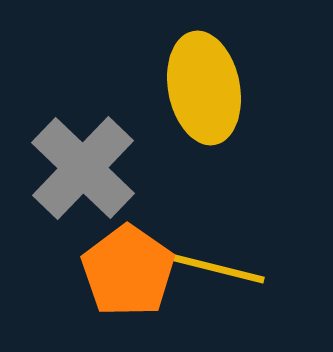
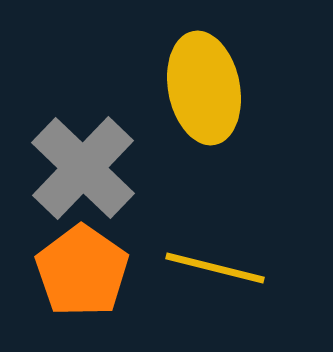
orange pentagon: moved 46 px left
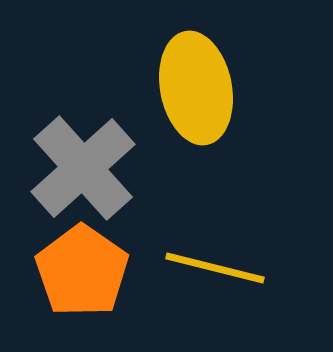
yellow ellipse: moved 8 px left
gray cross: rotated 4 degrees clockwise
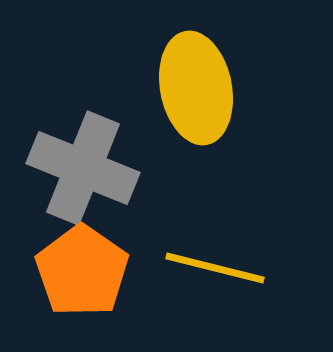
gray cross: rotated 26 degrees counterclockwise
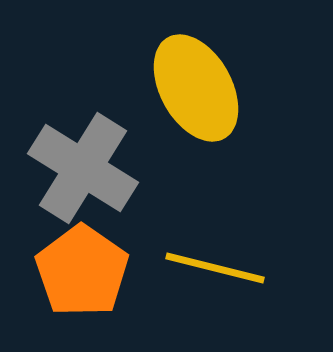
yellow ellipse: rotated 18 degrees counterclockwise
gray cross: rotated 10 degrees clockwise
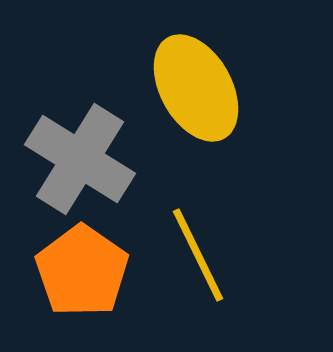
gray cross: moved 3 px left, 9 px up
yellow line: moved 17 px left, 13 px up; rotated 50 degrees clockwise
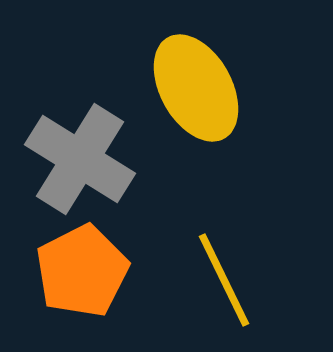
yellow line: moved 26 px right, 25 px down
orange pentagon: rotated 10 degrees clockwise
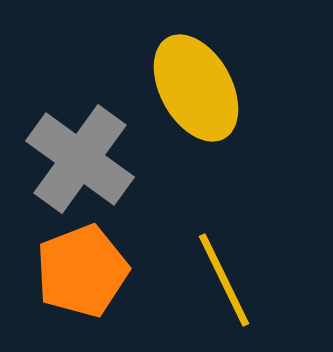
gray cross: rotated 4 degrees clockwise
orange pentagon: rotated 6 degrees clockwise
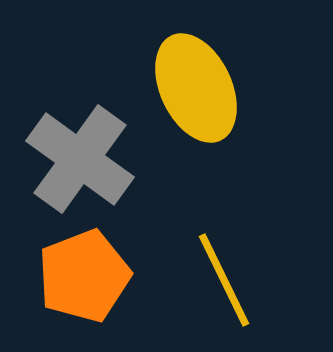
yellow ellipse: rotated 4 degrees clockwise
orange pentagon: moved 2 px right, 5 px down
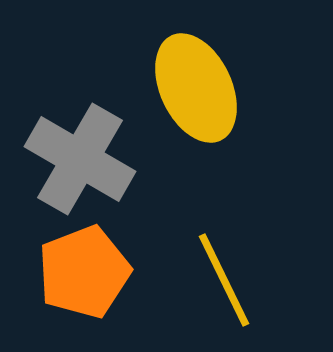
gray cross: rotated 6 degrees counterclockwise
orange pentagon: moved 4 px up
